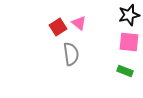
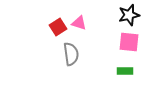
pink triangle: rotated 21 degrees counterclockwise
green rectangle: rotated 21 degrees counterclockwise
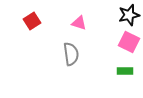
red square: moved 26 px left, 6 px up
pink square: rotated 20 degrees clockwise
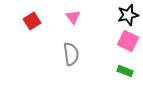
black star: moved 1 px left
pink triangle: moved 6 px left, 6 px up; rotated 35 degrees clockwise
pink square: moved 1 px left, 1 px up
green rectangle: rotated 21 degrees clockwise
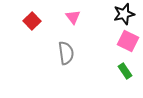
black star: moved 4 px left, 1 px up
red square: rotated 12 degrees counterclockwise
gray semicircle: moved 5 px left, 1 px up
green rectangle: rotated 35 degrees clockwise
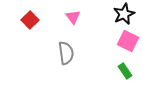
black star: rotated 10 degrees counterclockwise
red square: moved 2 px left, 1 px up
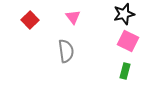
black star: rotated 10 degrees clockwise
gray semicircle: moved 2 px up
green rectangle: rotated 49 degrees clockwise
